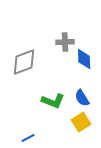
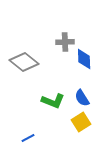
gray diamond: rotated 60 degrees clockwise
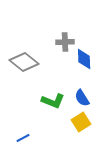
blue line: moved 5 px left
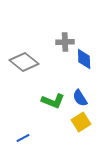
blue semicircle: moved 2 px left
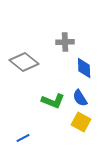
blue diamond: moved 9 px down
yellow square: rotated 30 degrees counterclockwise
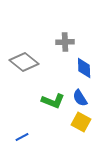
blue line: moved 1 px left, 1 px up
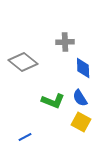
gray diamond: moved 1 px left
blue diamond: moved 1 px left
blue line: moved 3 px right
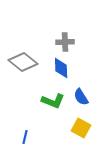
blue diamond: moved 22 px left
blue semicircle: moved 1 px right, 1 px up
yellow square: moved 6 px down
blue line: rotated 48 degrees counterclockwise
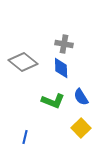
gray cross: moved 1 px left, 2 px down; rotated 12 degrees clockwise
yellow square: rotated 18 degrees clockwise
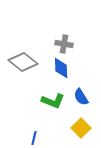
blue line: moved 9 px right, 1 px down
